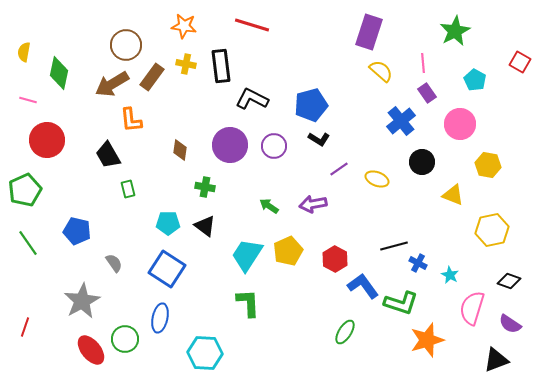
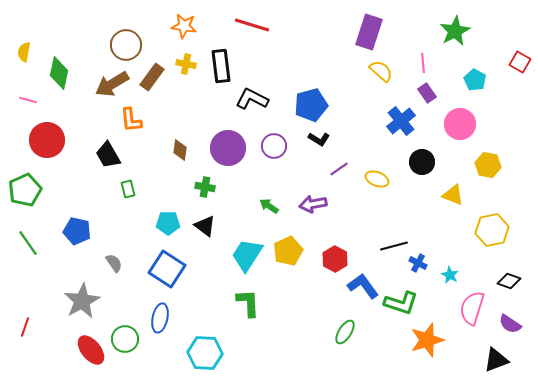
purple circle at (230, 145): moved 2 px left, 3 px down
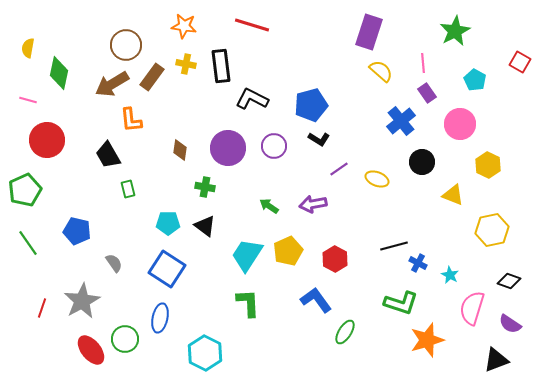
yellow semicircle at (24, 52): moved 4 px right, 4 px up
yellow hexagon at (488, 165): rotated 15 degrees clockwise
blue L-shape at (363, 286): moved 47 px left, 14 px down
red line at (25, 327): moved 17 px right, 19 px up
cyan hexagon at (205, 353): rotated 24 degrees clockwise
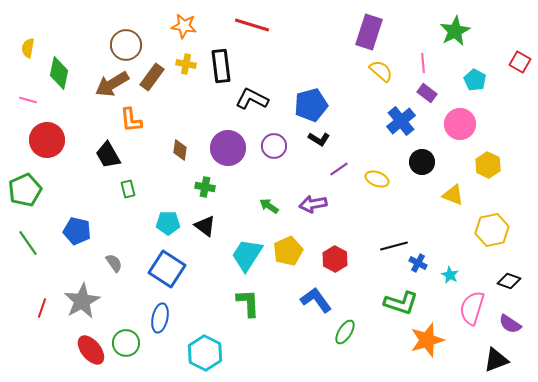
purple rectangle at (427, 93): rotated 18 degrees counterclockwise
green circle at (125, 339): moved 1 px right, 4 px down
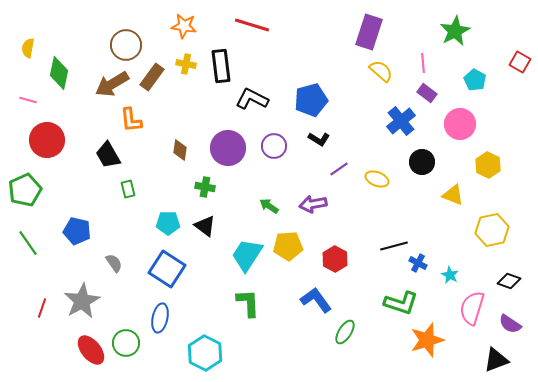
blue pentagon at (311, 105): moved 5 px up
yellow pentagon at (288, 251): moved 5 px up; rotated 20 degrees clockwise
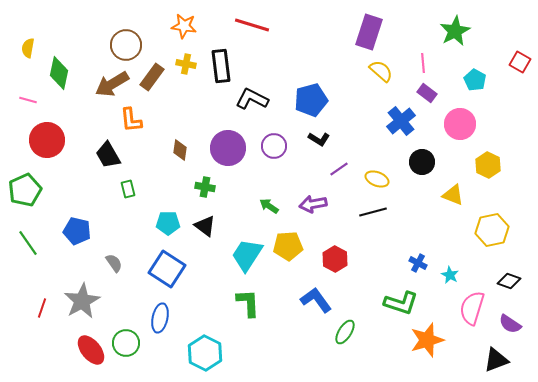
black line at (394, 246): moved 21 px left, 34 px up
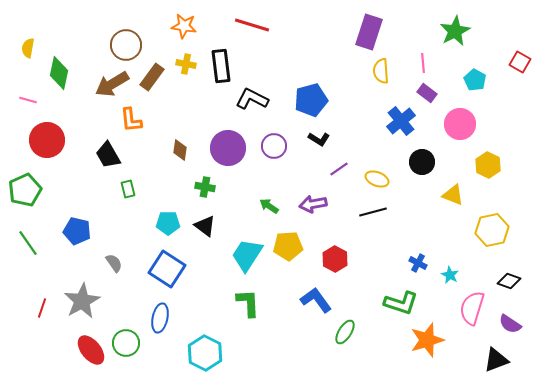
yellow semicircle at (381, 71): rotated 135 degrees counterclockwise
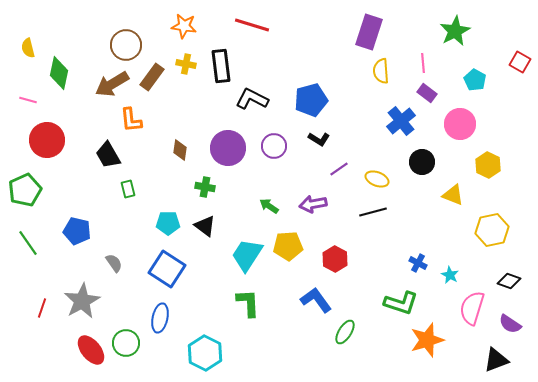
yellow semicircle at (28, 48): rotated 24 degrees counterclockwise
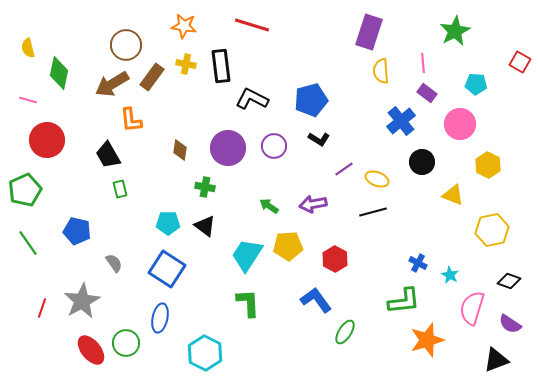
cyan pentagon at (475, 80): moved 1 px right, 4 px down; rotated 25 degrees counterclockwise
purple line at (339, 169): moved 5 px right
green rectangle at (128, 189): moved 8 px left
green L-shape at (401, 303): moved 3 px right, 2 px up; rotated 24 degrees counterclockwise
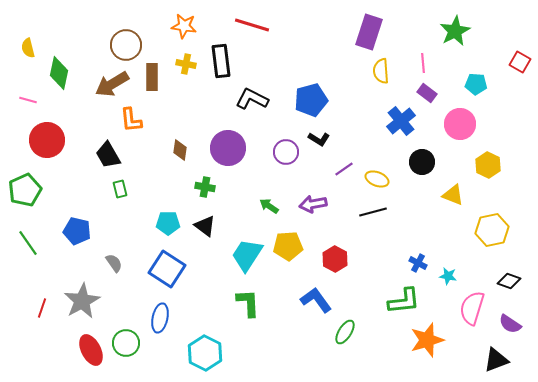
black rectangle at (221, 66): moved 5 px up
brown rectangle at (152, 77): rotated 36 degrees counterclockwise
purple circle at (274, 146): moved 12 px right, 6 px down
cyan star at (450, 275): moved 2 px left, 1 px down; rotated 18 degrees counterclockwise
red ellipse at (91, 350): rotated 12 degrees clockwise
